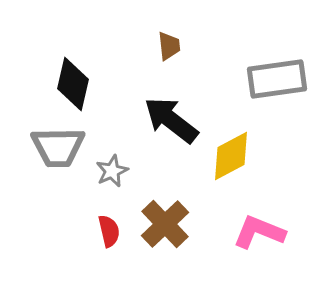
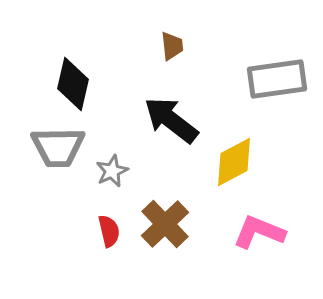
brown trapezoid: moved 3 px right
yellow diamond: moved 3 px right, 6 px down
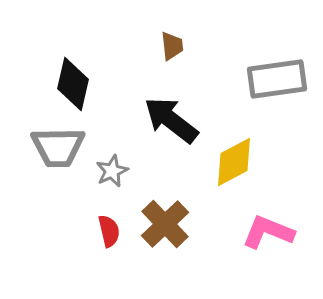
pink L-shape: moved 9 px right
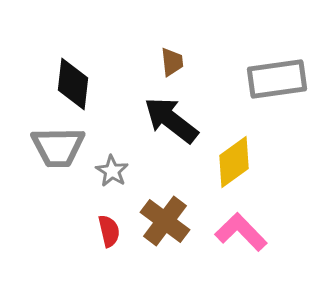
brown trapezoid: moved 16 px down
black diamond: rotated 6 degrees counterclockwise
yellow diamond: rotated 8 degrees counterclockwise
gray star: rotated 16 degrees counterclockwise
brown cross: moved 3 px up; rotated 9 degrees counterclockwise
pink L-shape: moved 27 px left; rotated 24 degrees clockwise
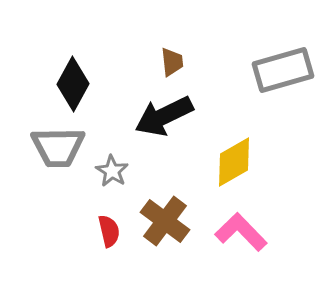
gray rectangle: moved 6 px right, 9 px up; rotated 8 degrees counterclockwise
black diamond: rotated 22 degrees clockwise
black arrow: moved 7 px left, 4 px up; rotated 64 degrees counterclockwise
yellow diamond: rotated 6 degrees clockwise
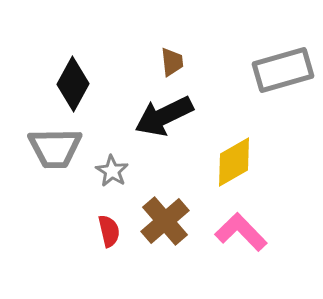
gray trapezoid: moved 3 px left, 1 px down
brown cross: rotated 12 degrees clockwise
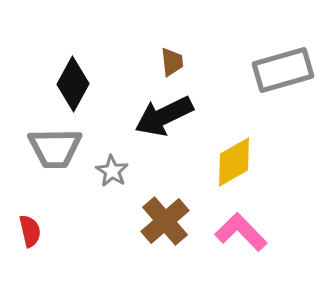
red semicircle: moved 79 px left
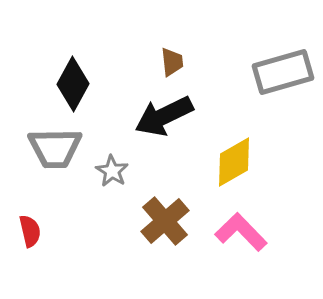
gray rectangle: moved 2 px down
